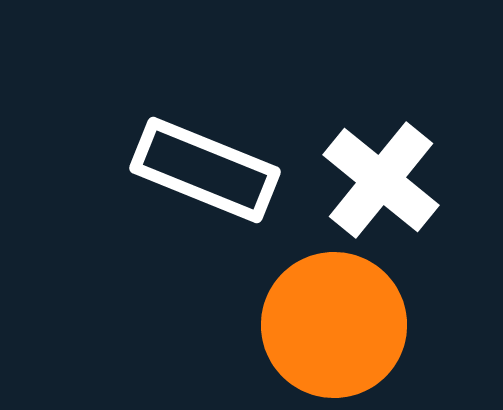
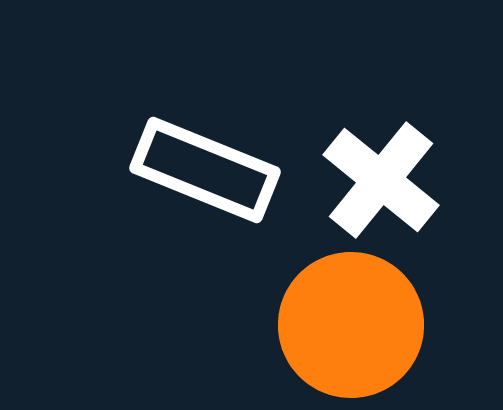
orange circle: moved 17 px right
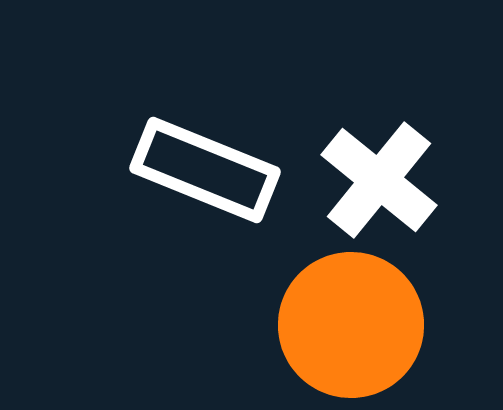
white cross: moved 2 px left
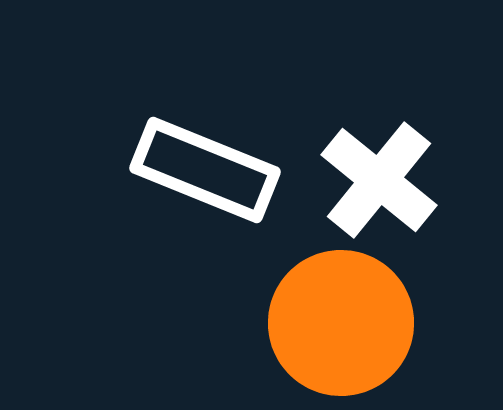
orange circle: moved 10 px left, 2 px up
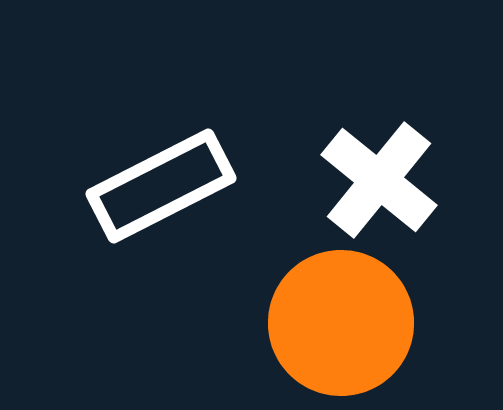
white rectangle: moved 44 px left, 16 px down; rotated 49 degrees counterclockwise
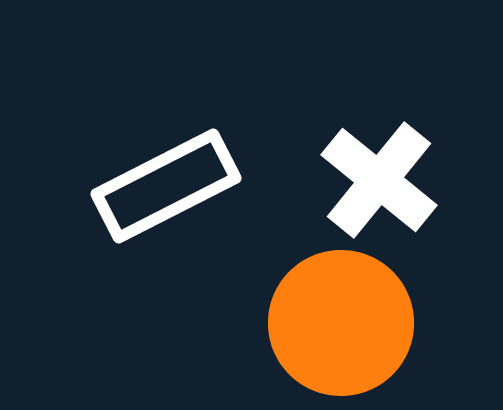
white rectangle: moved 5 px right
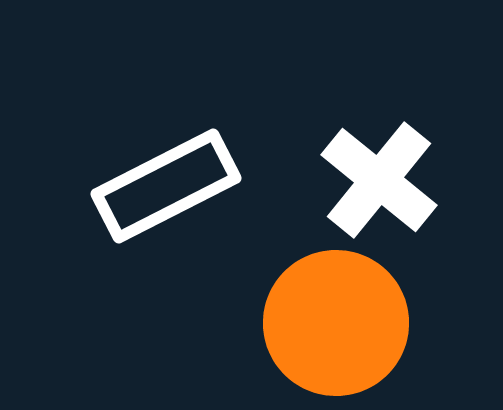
orange circle: moved 5 px left
